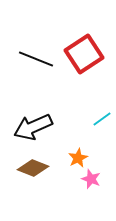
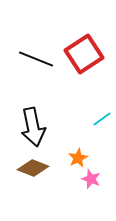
black arrow: rotated 78 degrees counterclockwise
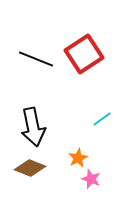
brown diamond: moved 3 px left
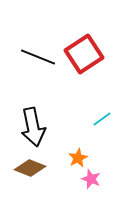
black line: moved 2 px right, 2 px up
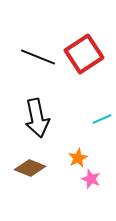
cyan line: rotated 12 degrees clockwise
black arrow: moved 4 px right, 9 px up
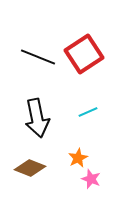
cyan line: moved 14 px left, 7 px up
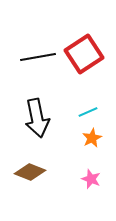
black line: rotated 32 degrees counterclockwise
orange star: moved 14 px right, 20 px up
brown diamond: moved 4 px down
